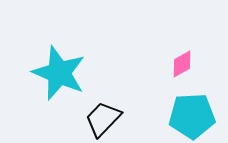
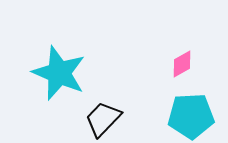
cyan pentagon: moved 1 px left
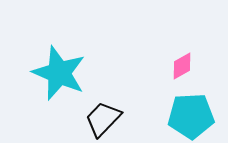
pink diamond: moved 2 px down
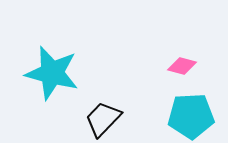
pink diamond: rotated 44 degrees clockwise
cyan star: moved 7 px left; rotated 8 degrees counterclockwise
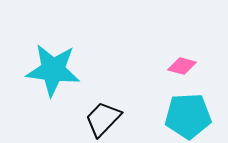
cyan star: moved 1 px right, 3 px up; rotated 8 degrees counterclockwise
cyan pentagon: moved 3 px left
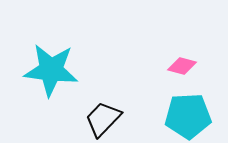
cyan star: moved 2 px left
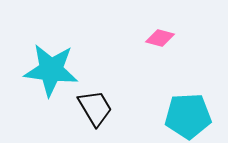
pink diamond: moved 22 px left, 28 px up
black trapezoid: moved 8 px left, 11 px up; rotated 105 degrees clockwise
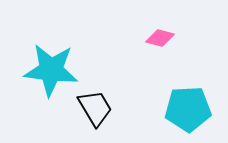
cyan pentagon: moved 7 px up
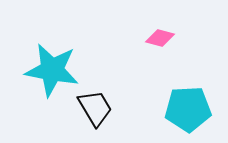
cyan star: moved 1 px right; rotated 4 degrees clockwise
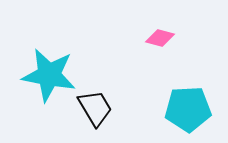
cyan star: moved 3 px left, 5 px down
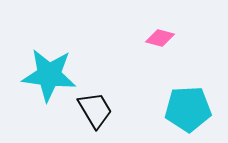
cyan star: rotated 4 degrees counterclockwise
black trapezoid: moved 2 px down
